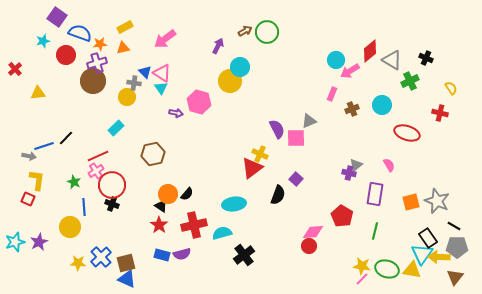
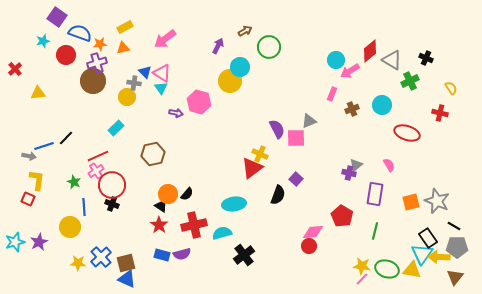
green circle at (267, 32): moved 2 px right, 15 px down
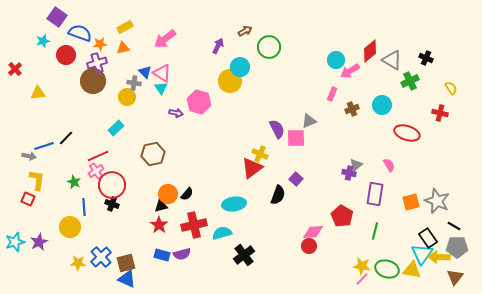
black triangle at (161, 206): rotated 48 degrees counterclockwise
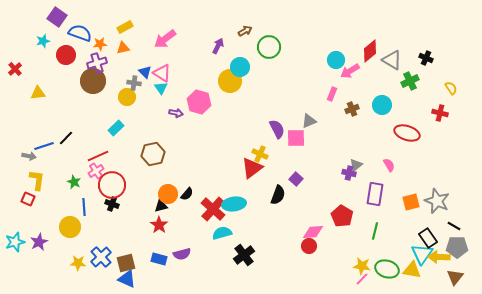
red cross at (194, 225): moved 19 px right, 16 px up; rotated 35 degrees counterclockwise
blue rectangle at (162, 255): moved 3 px left, 4 px down
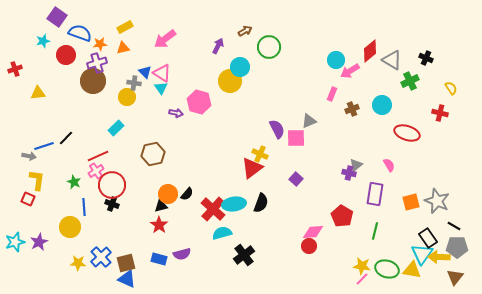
red cross at (15, 69): rotated 24 degrees clockwise
black semicircle at (278, 195): moved 17 px left, 8 px down
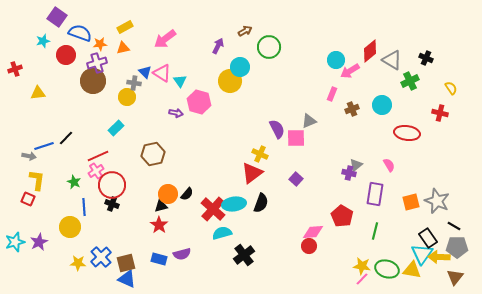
cyan triangle at (161, 88): moved 19 px right, 7 px up
red ellipse at (407, 133): rotated 10 degrees counterclockwise
red triangle at (252, 168): moved 5 px down
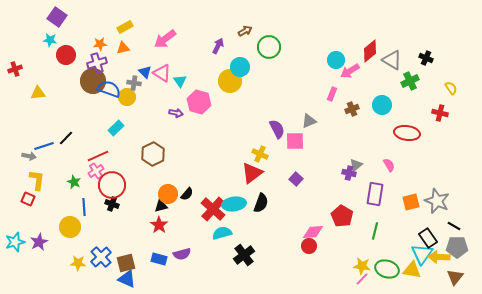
blue semicircle at (80, 33): moved 29 px right, 56 px down
cyan star at (43, 41): moved 7 px right, 1 px up; rotated 24 degrees clockwise
pink square at (296, 138): moved 1 px left, 3 px down
brown hexagon at (153, 154): rotated 15 degrees counterclockwise
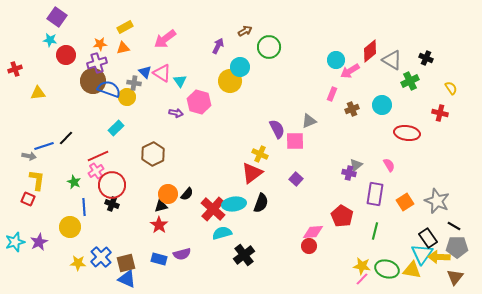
orange square at (411, 202): moved 6 px left; rotated 18 degrees counterclockwise
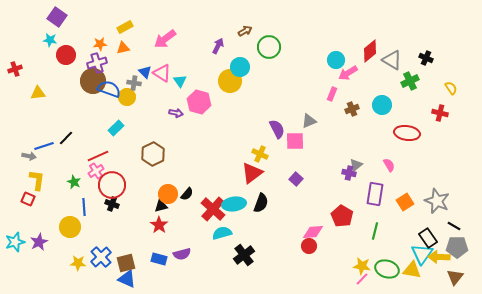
pink arrow at (350, 71): moved 2 px left, 2 px down
